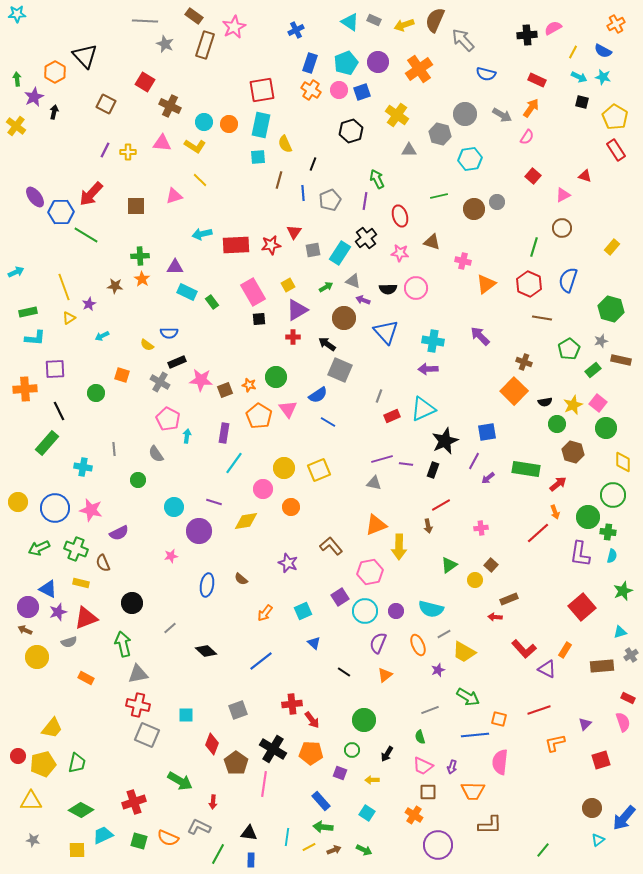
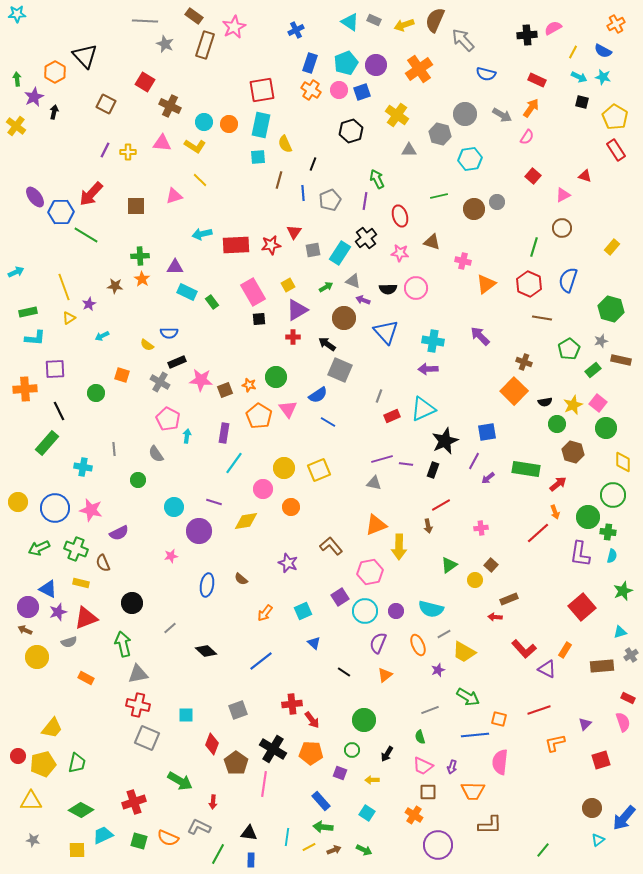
purple circle at (378, 62): moved 2 px left, 3 px down
gray square at (147, 735): moved 3 px down
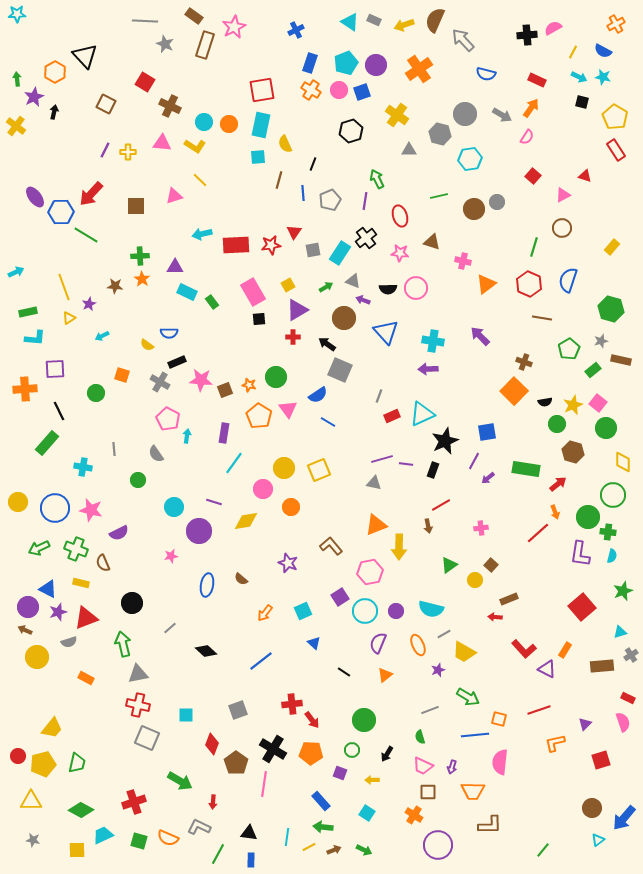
cyan triangle at (423, 409): moved 1 px left, 5 px down
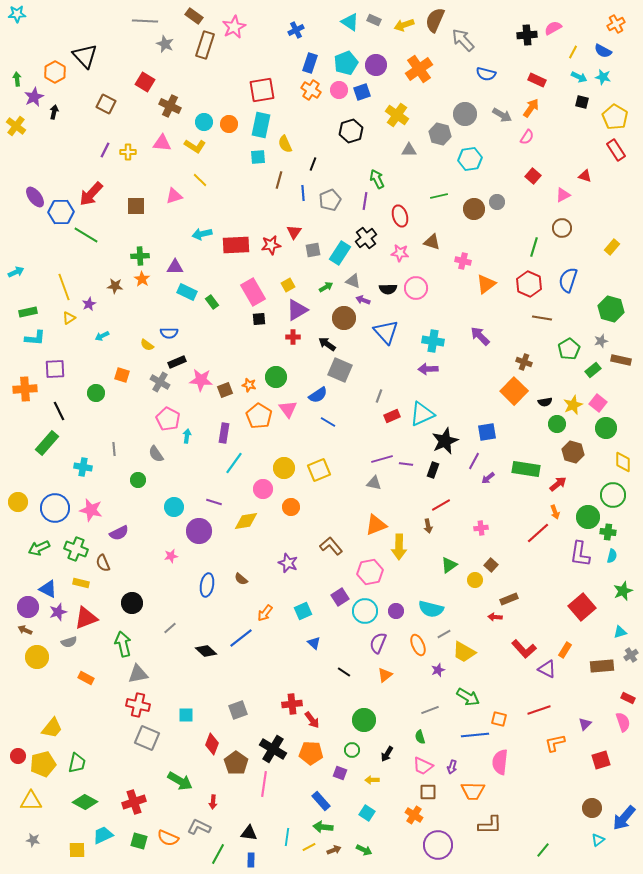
blue line at (261, 661): moved 20 px left, 23 px up
green diamond at (81, 810): moved 4 px right, 8 px up
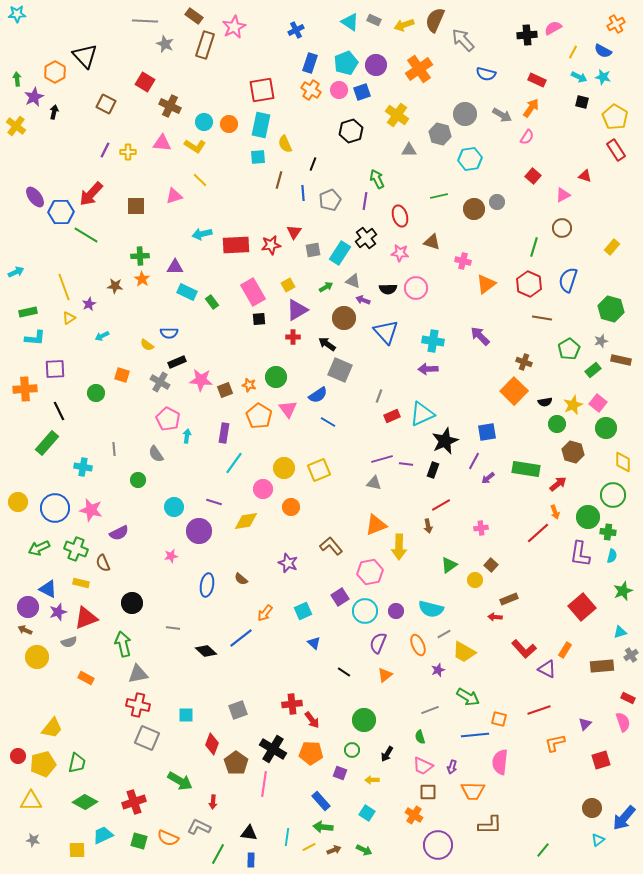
gray line at (170, 628): moved 3 px right; rotated 48 degrees clockwise
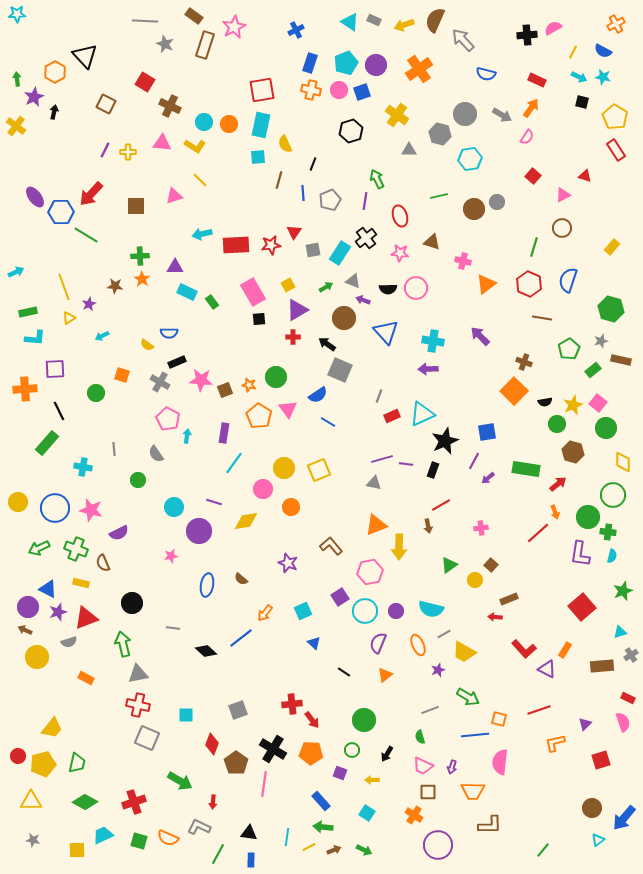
orange cross at (311, 90): rotated 18 degrees counterclockwise
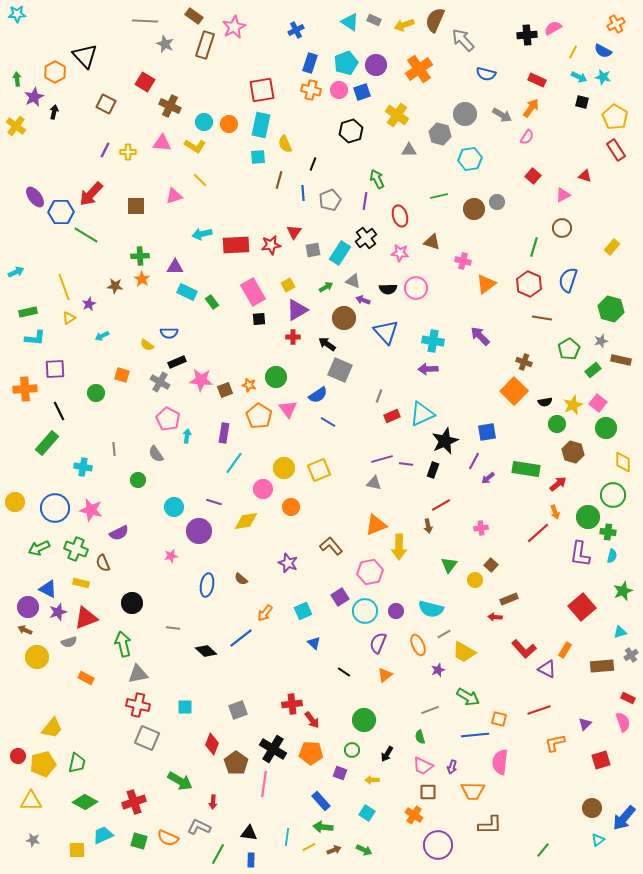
yellow circle at (18, 502): moved 3 px left
green triangle at (449, 565): rotated 18 degrees counterclockwise
cyan square at (186, 715): moved 1 px left, 8 px up
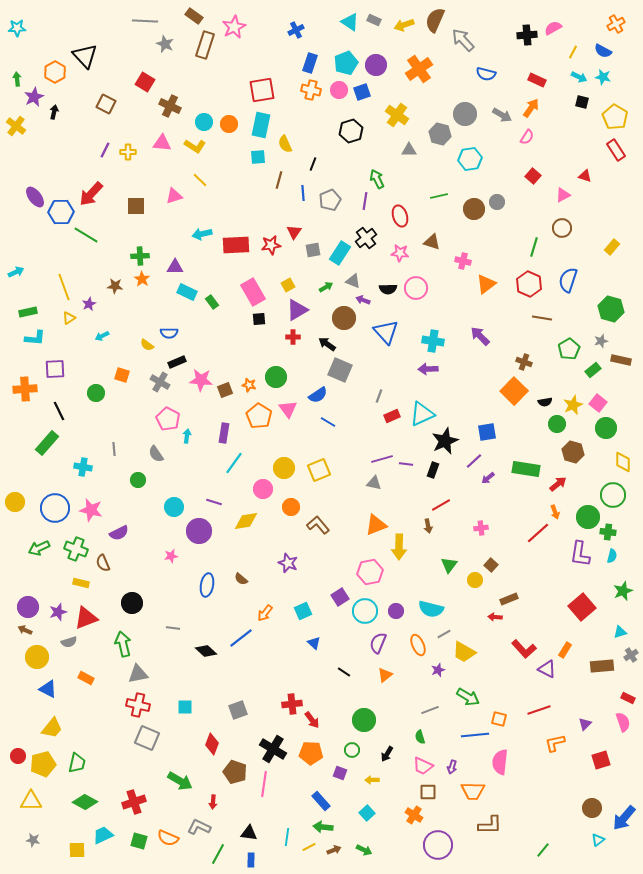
cyan star at (17, 14): moved 14 px down
purple line at (474, 461): rotated 18 degrees clockwise
brown L-shape at (331, 546): moved 13 px left, 21 px up
blue triangle at (48, 589): moved 100 px down
brown pentagon at (236, 763): moved 1 px left, 9 px down; rotated 15 degrees counterclockwise
cyan square at (367, 813): rotated 14 degrees clockwise
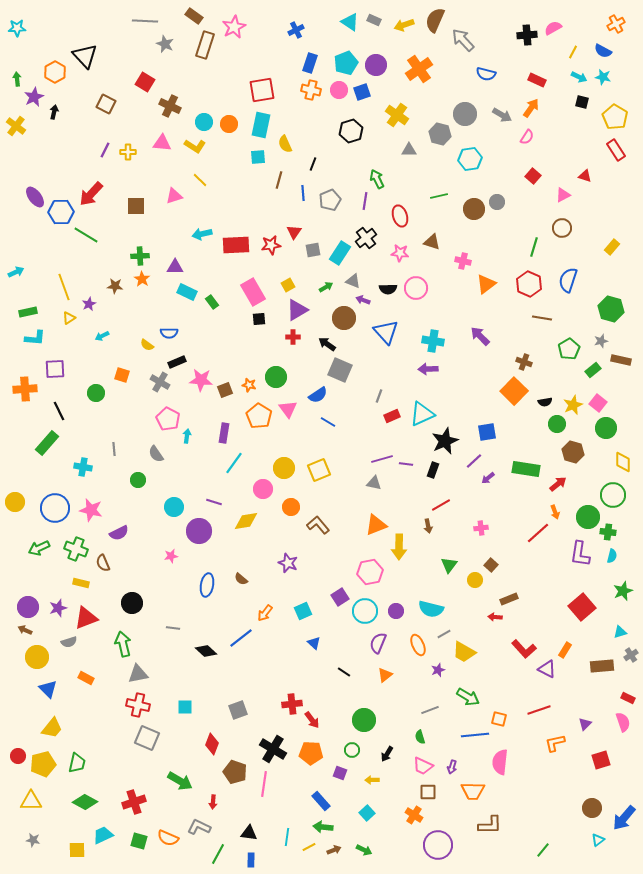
purple star at (58, 612): moved 4 px up
blue triangle at (48, 689): rotated 18 degrees clockwise
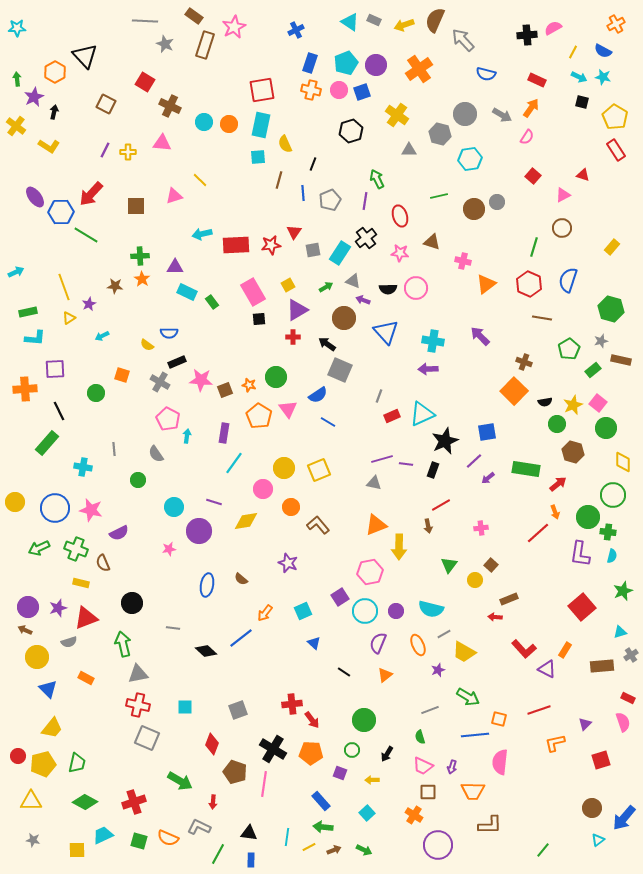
yellow L-shape at (195, 146): moved 146 px left
red triangle at (585, 176): moved 2 px left, 1 px up
pink star at (171, 556): moved 2 px left, 7 px up
